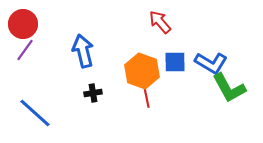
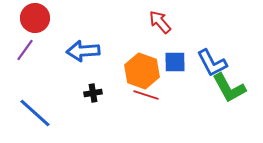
red circle: moved 12 px right, 6 px up
blue arrow: rotated 80 degrees counterclockwise
blue L-shape: moved 1 px right; rotated 32 degrees clockwise
red line: rotated 60 degrees counterclockwise
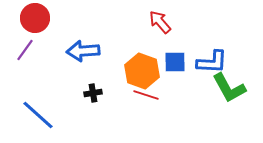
blue L-shape: moved 1 px up; rotated 60 degrees counterclockwise
blue line: moved 3 px right, 2 px down
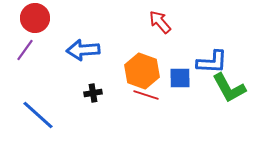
blue arrow: moved 1 px up
blue square: moved 5 px right, 16 px down
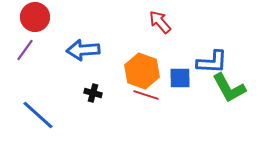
red circle: moved 1 px up
black cross: rotated 24 degrees clockwise
